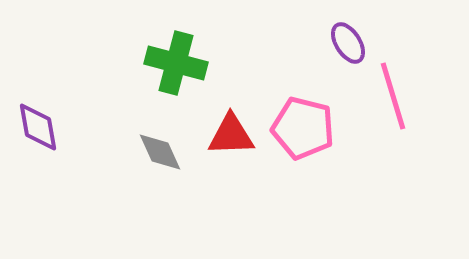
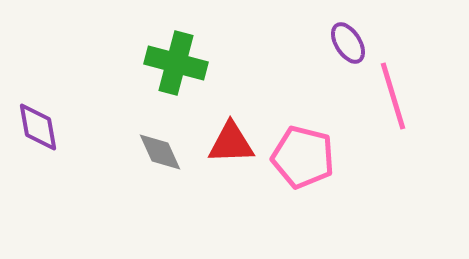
pink pentagon: moved 29 px down
red triangle: moved 8 px down
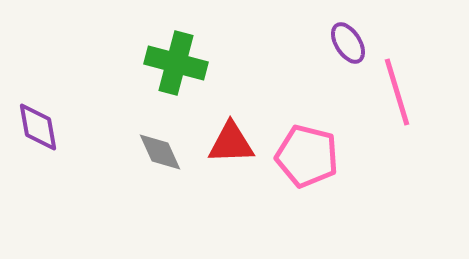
pink line: moved 4 px right, 4 px up
pink pentagon: moved 4 px right, 1 px up
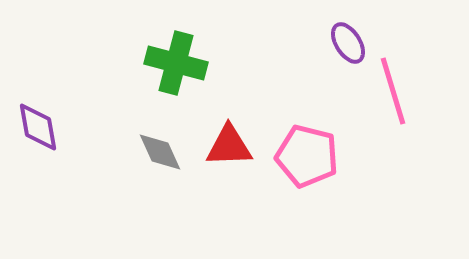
pink line: moved 4 px left, 1 px up
red triangle: moved 2 px left, 3 px down
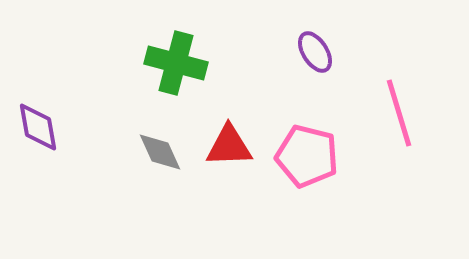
purple ellipse: moved 33 px left, 9 px down
pink line: moved 6 px right, 22 px down
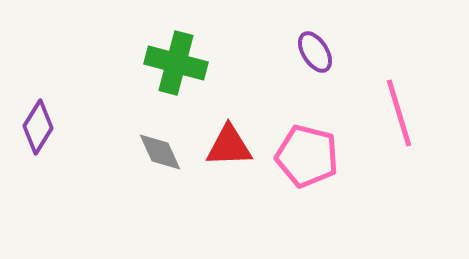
purple diamond: rotated 42 degrees clockwise
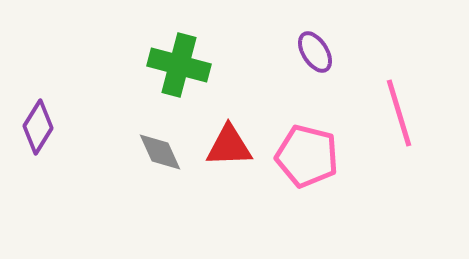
green cross: moved 3 px right, 2 px down
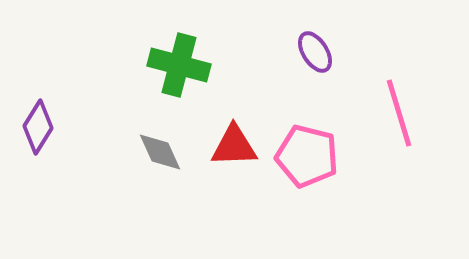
red triangle: moved 5 px right
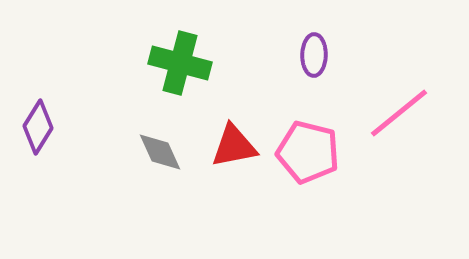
purple ellipse: moved 1 px left, 3 px down; rotated 33 degrees clockwise
green cross: moved 1 px right, 2 px up
pink line: rotated 68 degrees clockwise
red triangle: rotated 9 degrees counterclockwise
pink pentagon: moved 1 px right, 4 px up
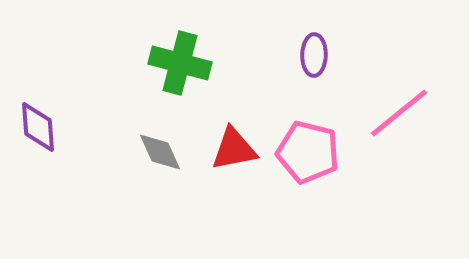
purple diamond: rotated 36 degrees counterclockwise
red triangle: moved 3 px down
